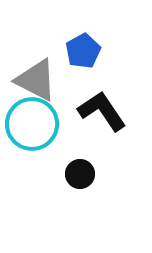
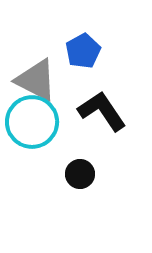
cyan circle: moved 2 px up
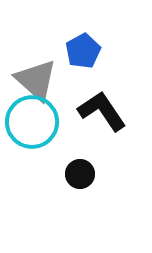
gray triangle: rotated 15 degrees clockwise
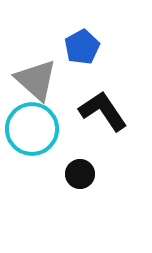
blue pentagon: moved 1 px left, 4 px up
black L-shape: moved 1 px right
cyan circle: moved 7 px down
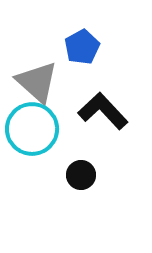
gray triangle: moved 1 px right, 2 px down
black L-shape: rotated 9 degrees counterclockwise
black circle: moved 1 px right, 1 px down
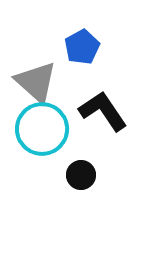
gray triangle: moved 1 px left
black L-shape: rotated 9 degrees clockwise
cyan circle: moved 10 px right
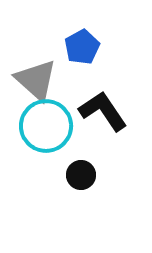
gray triangle: moved 2 px up
cyan circle: moved 4 px right, 3 px up
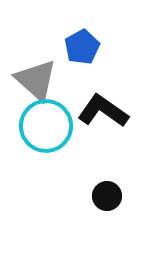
black L-shape: rotated 21 degrees counterclockwise
black circle: moved 26 px right, 21 px down
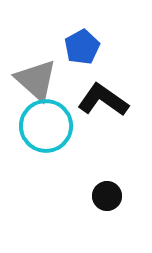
black L-shape: moved 11 px up
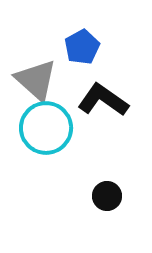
cyan circle: moved 2 px down
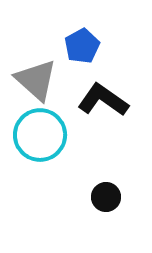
blue pentagon: moved 1 px up
cyan circle: moved 6 px left, 7 px down
black circle: moved 1 px left, 1 px down
